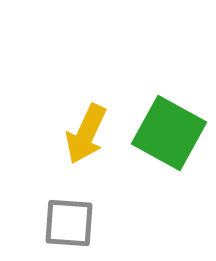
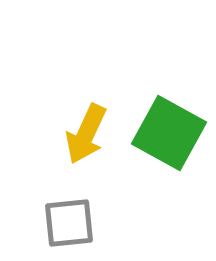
gray square: rotated 10 degrees counterclockwise
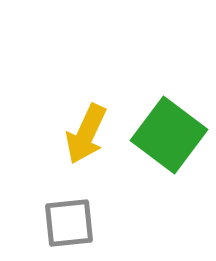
green square: moved 2 px down; rotated 8 degrees clockwise
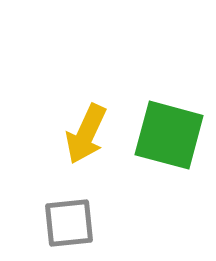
green square: rotated 22 degrees counterclockwise
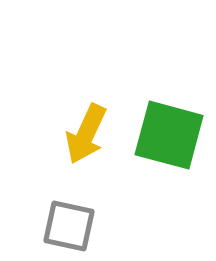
gray square: moved 3 px down; rotated 18 degrees clockwise
